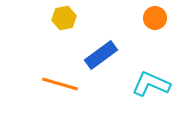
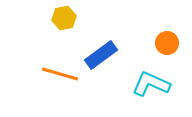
orange circle: moved 12 px right, 25 px down
orange line: moved 10 px up
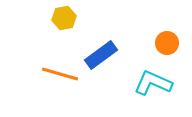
cyan L-shape: moved 2 px right, 1 px up
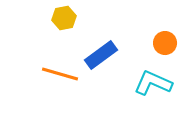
orange circle: moved 2 px left
